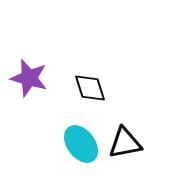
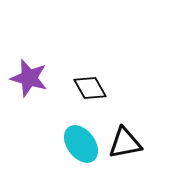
black diamond: rotated 12 degrees counterclockwise
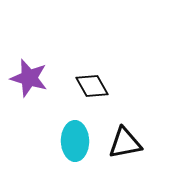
black diamond: moved 2 px right, 2 px up
cyan ellipse: moved 6 px left, 3 px up; rotated 36 degrees clockwise
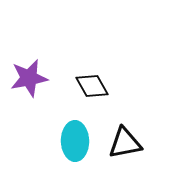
purple star: rotated 27 degrees counterclockwise
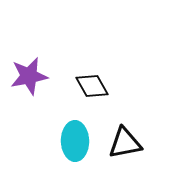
purple star: moved 2 px up
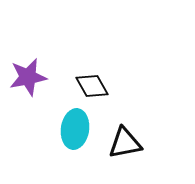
purple star: moved 1 px left, 1 px down
cyan ellipse: moved 12 px up; rotated 9 degrees clockwise
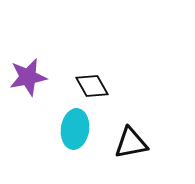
black triangle: moved 6 px right
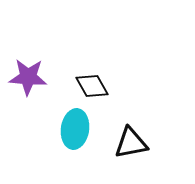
purple star: rotated 15 degrees clockwise
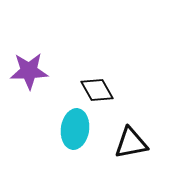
purple star: moved 1 px right, 6 px up; rotated 6 degrees counterclockwise
black diamond: moved 5 px right, 4 px down
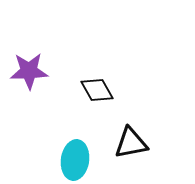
cyan ellipse: moved 31 px down
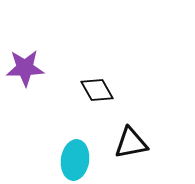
purple star: moved 4 px left, 3 px up
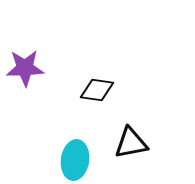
black diamond: rotated 52 degrees counterclockwise
